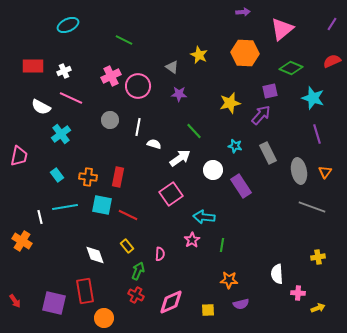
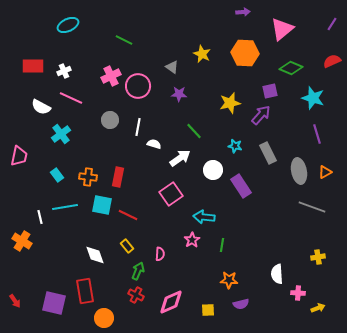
yellow star at (199, 55): moved 3 px right, 1 px up
orange triangle at (325, 172): rotated 24 degrees clockwise
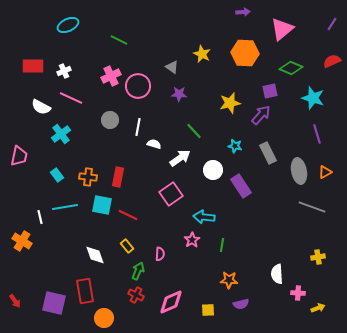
green line at (124, 40): moved 5 px left
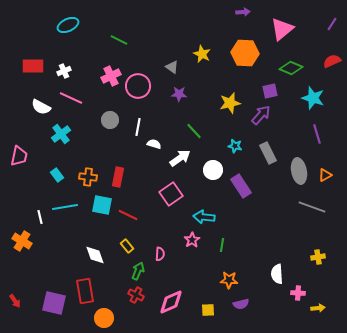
orange triangle at (325, 172): moved 3 px down
yellow arrow at (318, 308): rotated 16 degrees clockwise
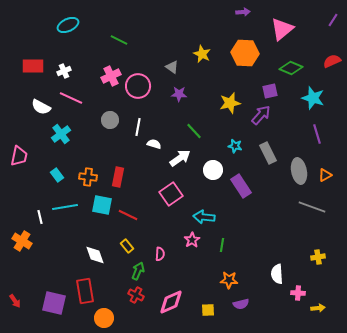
purple line at (332, 24): moved 1 px right, 4 px up
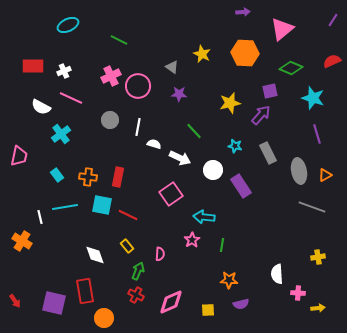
white arrow at (180, 158): rotated 60 degrees clockwise
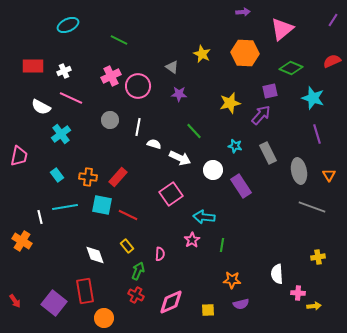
orange triangle at (325, 175): moved 4 px right; rotated 32 degrees counterclockwise
red rectangle at (118, 177): rotated 30 degrees clockwise
orange star at (229, 280): moved 3 px right
purple square at (54, 303): rotated 25 degrees clockwise
yellow arrow at (318, 308): moved 4 px left, 2 px up
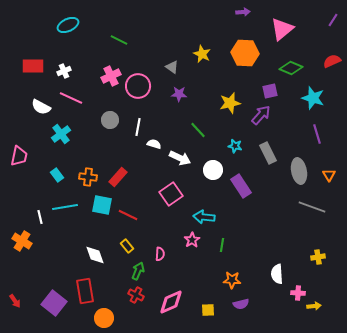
green line at (194, 131): moved 4 px right, 1 px up
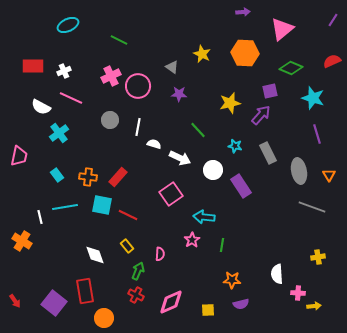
cyan cross at (61, 134): moved 2 px left, 1 px up
